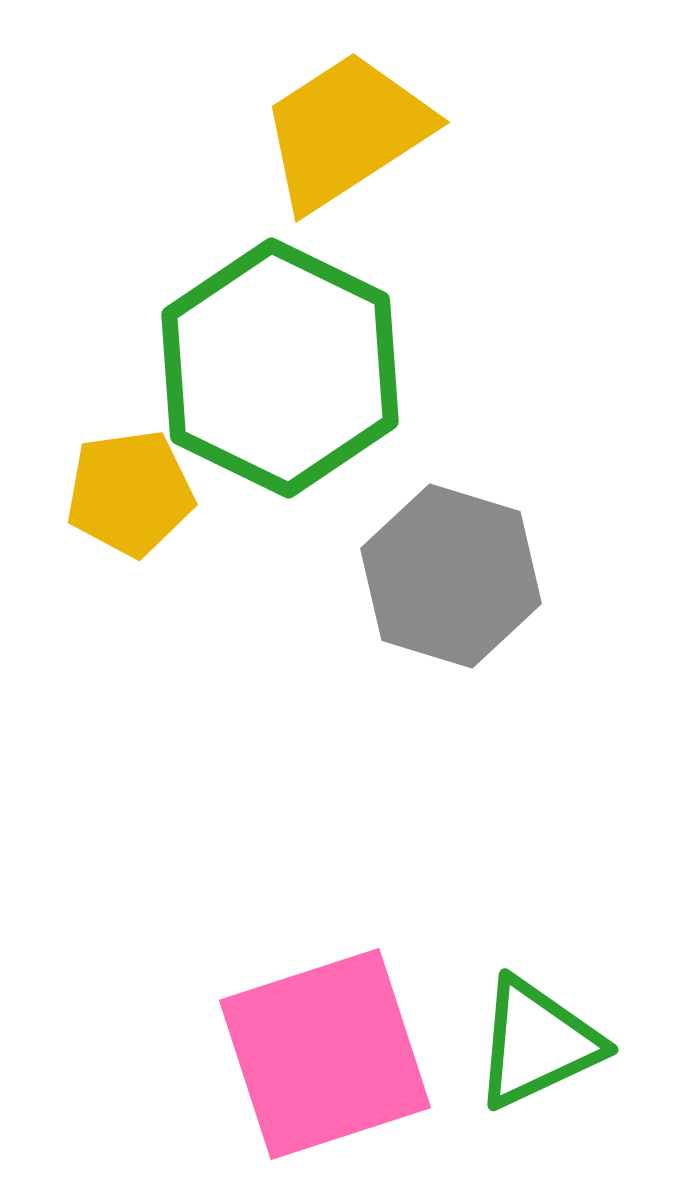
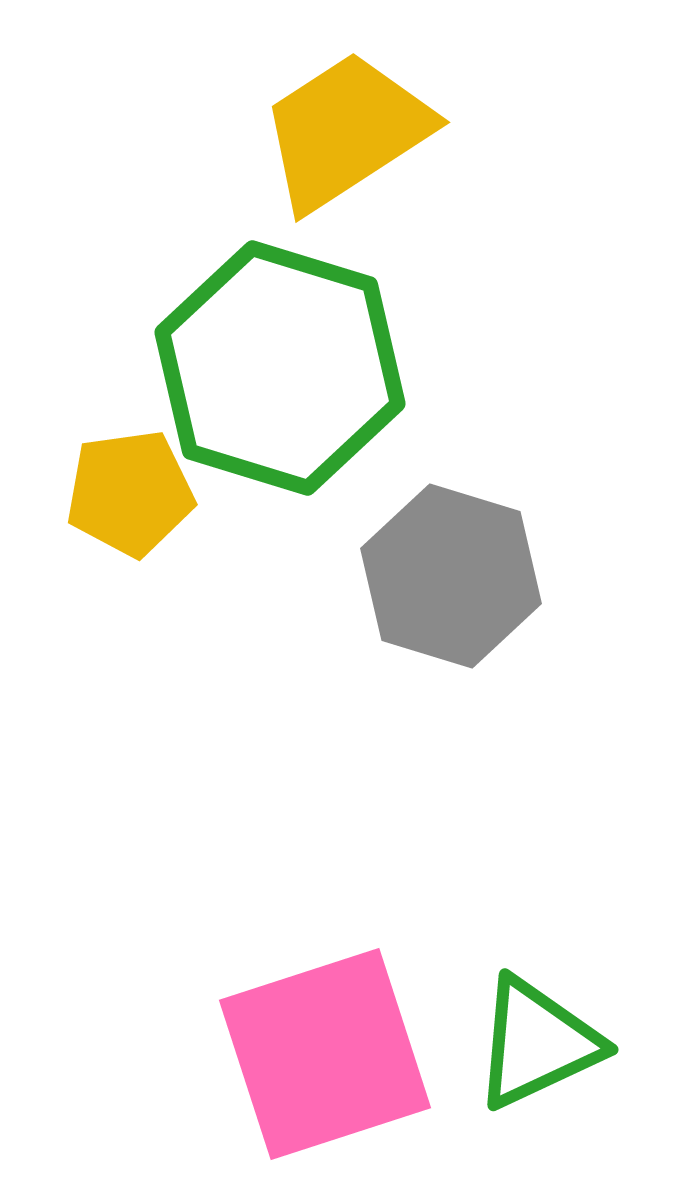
green hexagon: rotated 9 degrees counterclockwise
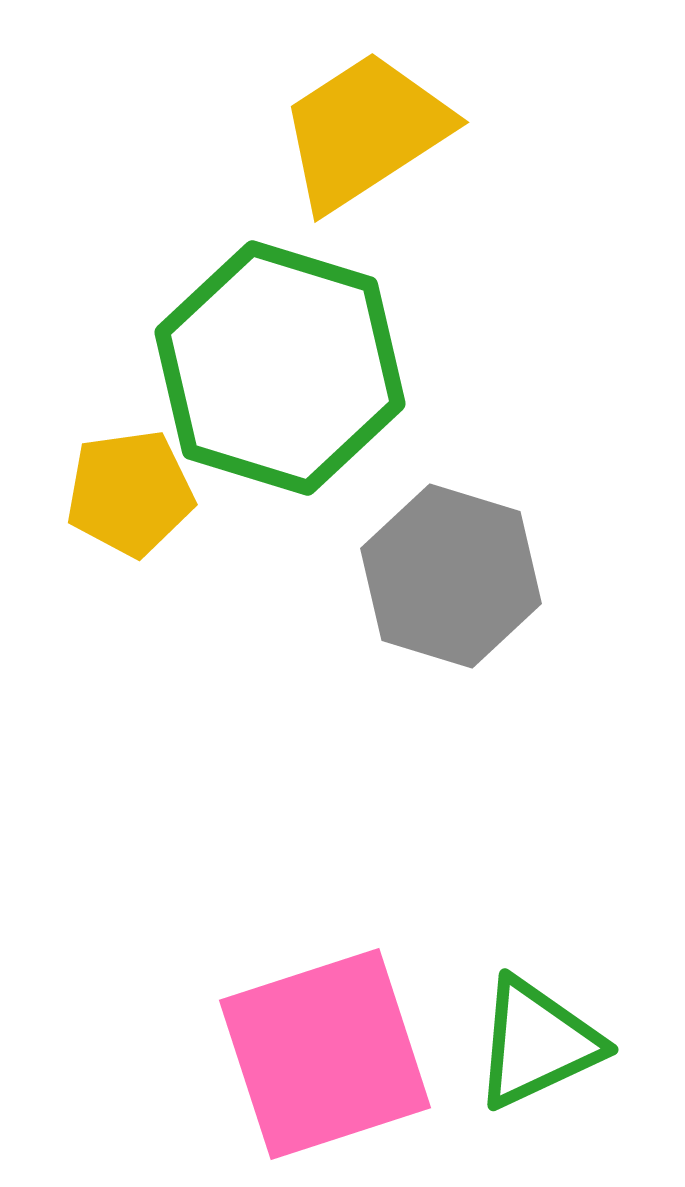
yellow trapezoid: moved 19 px right
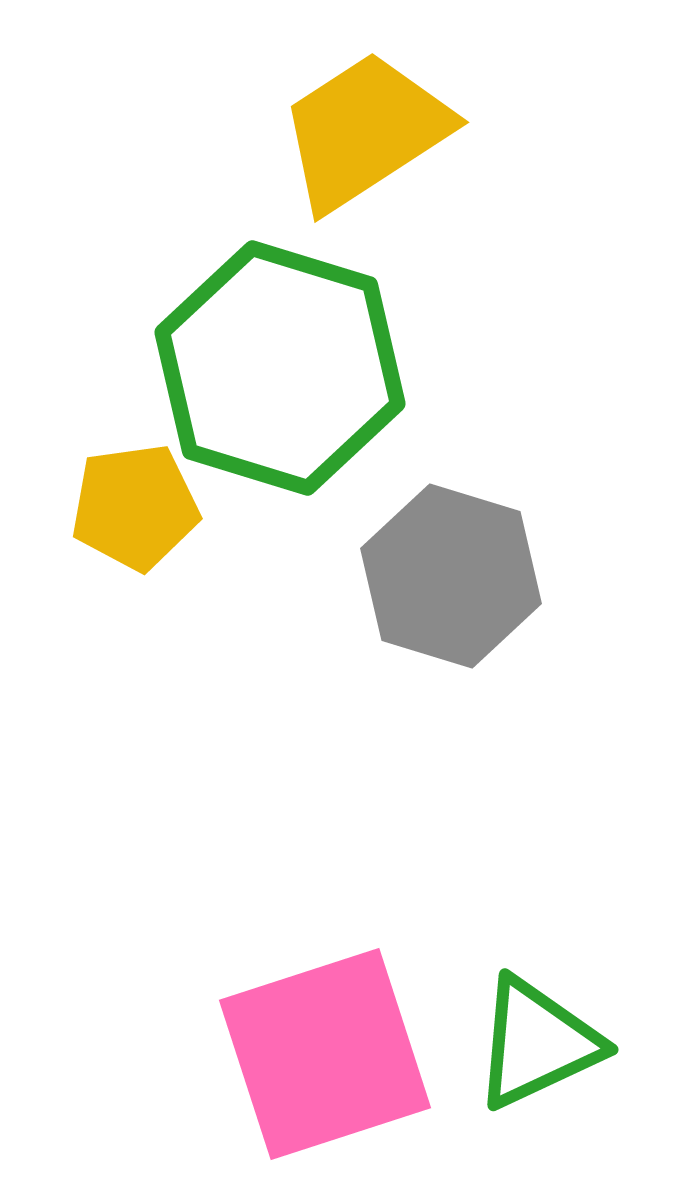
yellow pentagon: moved 5 px right, 14 px down
